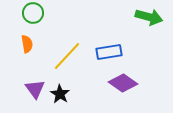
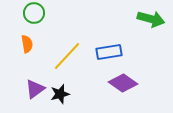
green circle: moved 1 px right
green arrow: moved 2 px right, 2 px down
purple triangle: rotated 30 degrees clockwise
black star: rotated 24 degrees clockwise
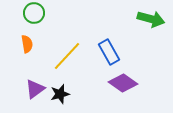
blue rectangle: rotated 70 degrees clockwise
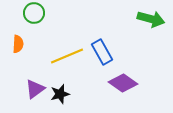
orange semicircle: moved 9 px left; rotated 12 degrees clockwise
blue rectangle: moved 7 px left
yellow line: rotated 24 degrees clockwise
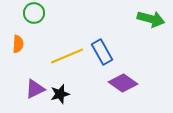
purple triangle: rotated 10 degrees clockwise
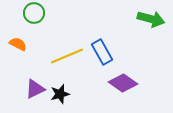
orange semicircle: rotated 66 degrees counterclockwise
